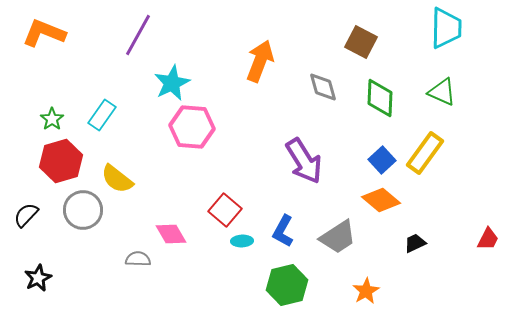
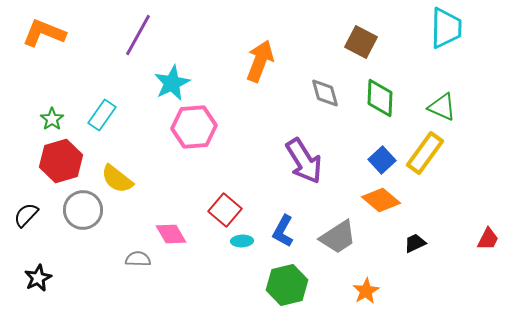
gray diamond: moved 2 px right, 6 px down
green triangle: moved 15 px down
pink hexagon: moved 2 px right; rotated 9 degrees counterclockwise
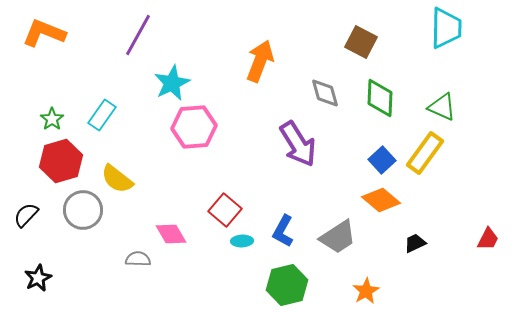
purple arrow: moved 6 px left, 17 px up
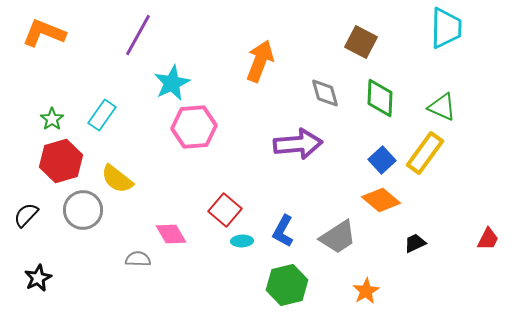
purple arrow: rotated 63 degrees counterclockwise
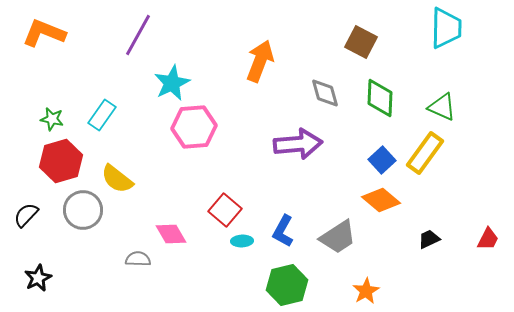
green star: rotated 25 degrees counterclockwise
black trapezoid: moved 14 px right, 4 px up
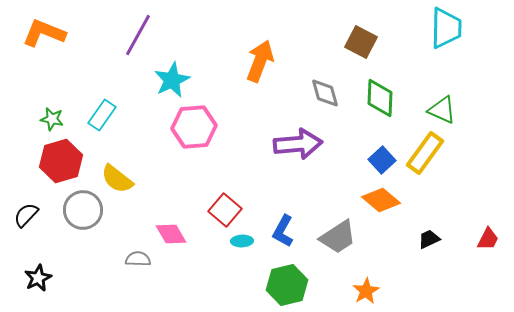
cyan star: moved 3 px up
green triangle: moved 3 px down
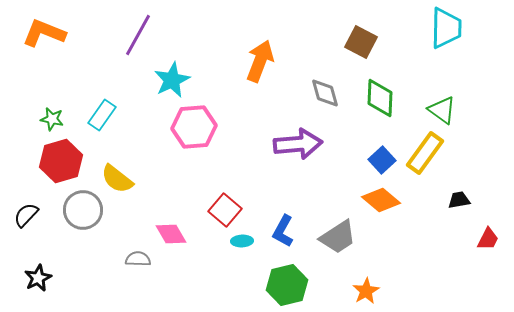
green triangle: rotated 12 degrees clockwise
black trapezoid: moved 30 px right, 39 px up; rotated 15 degrees clockwise
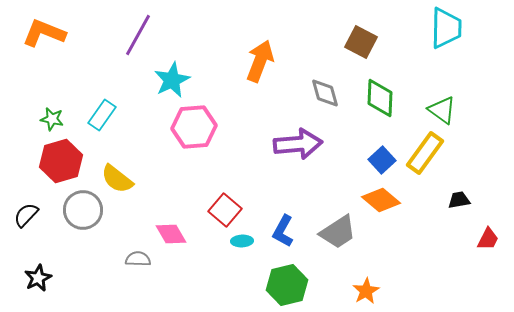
gray trapezoid: moved 5 px up
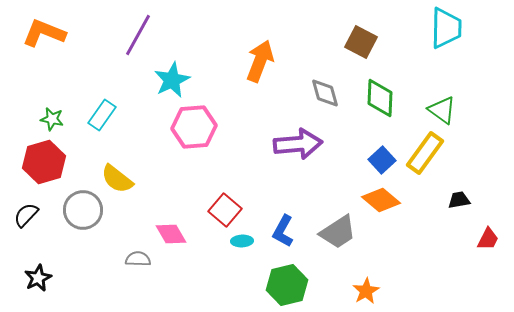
red hexagon: moved 17 px left, 1 px down
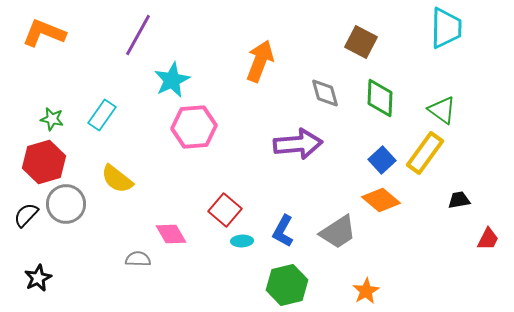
gray circle: moved 17 px left, 6 px up
